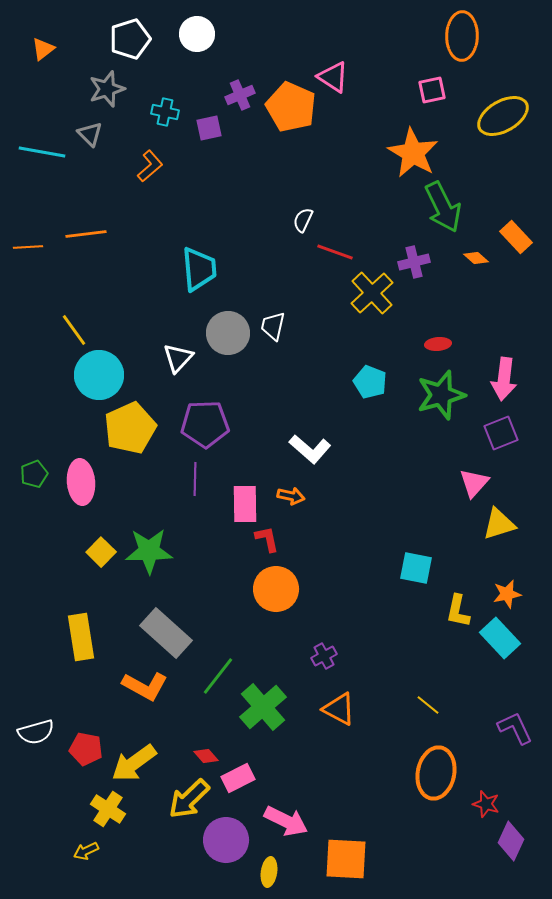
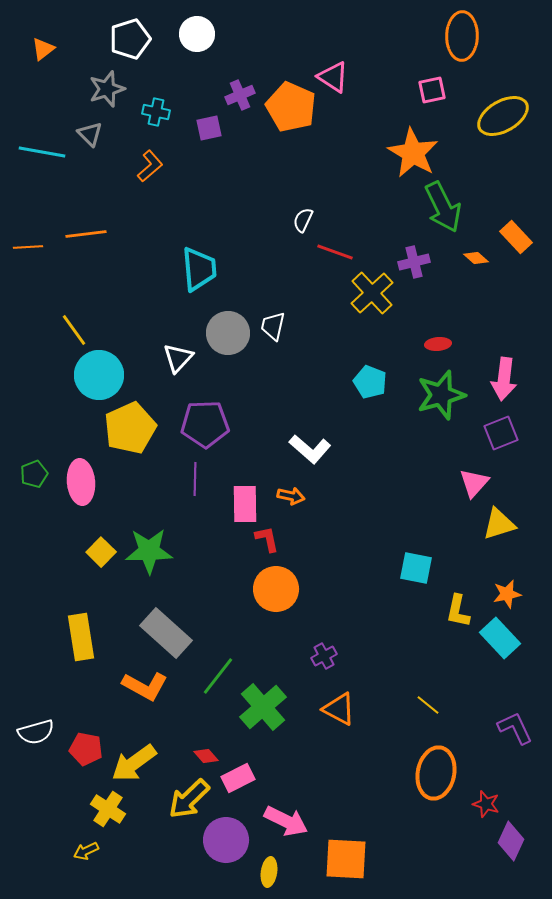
cyan cross at (165, 112): moved 9 px left
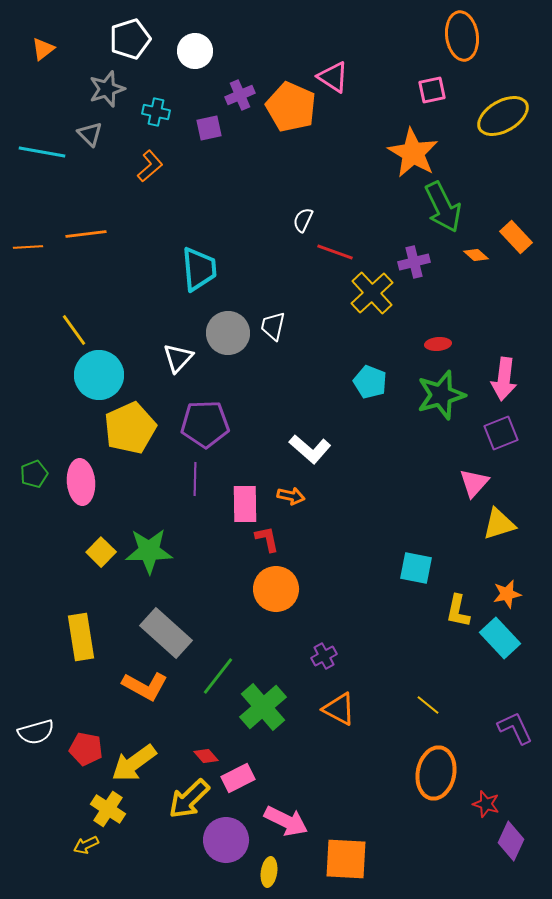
white circle at (197, 34): moved 2 px left, 17 px down
orange ellipse at (462, 36): rotated 9 degrees counterclockwise
orange diamond at (476, 258): moved 3 px up
yellow arrow at (86, 851): moved 6 px up
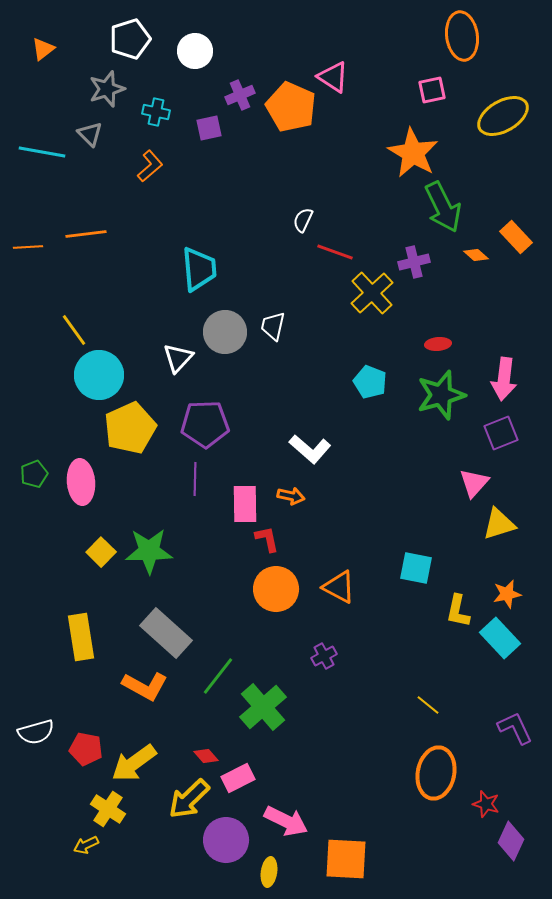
gray circle at (228, 333): moved 3 px left, 1 px up
orange triangle at (339, 709): moved 122 px up
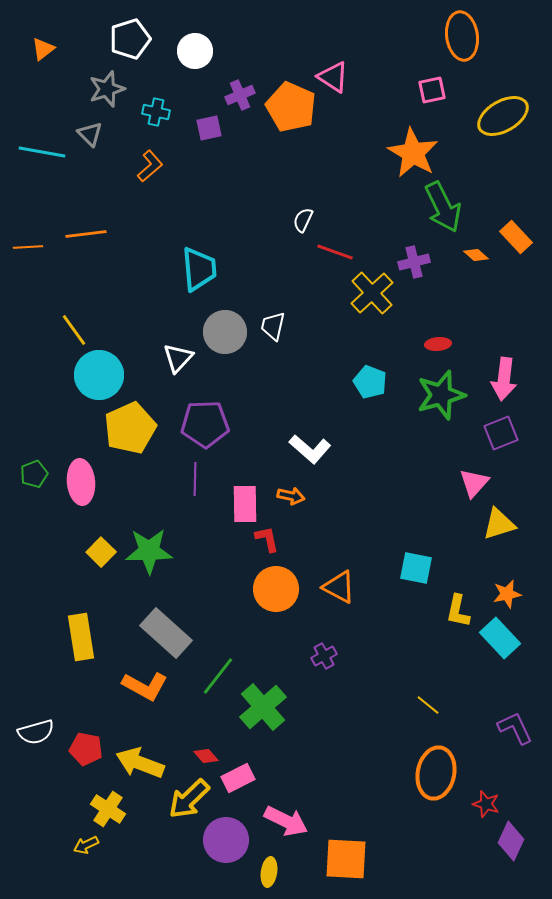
yellow arrow at (134, 763): moved 6 px right; rotated 57 degrees clockwise
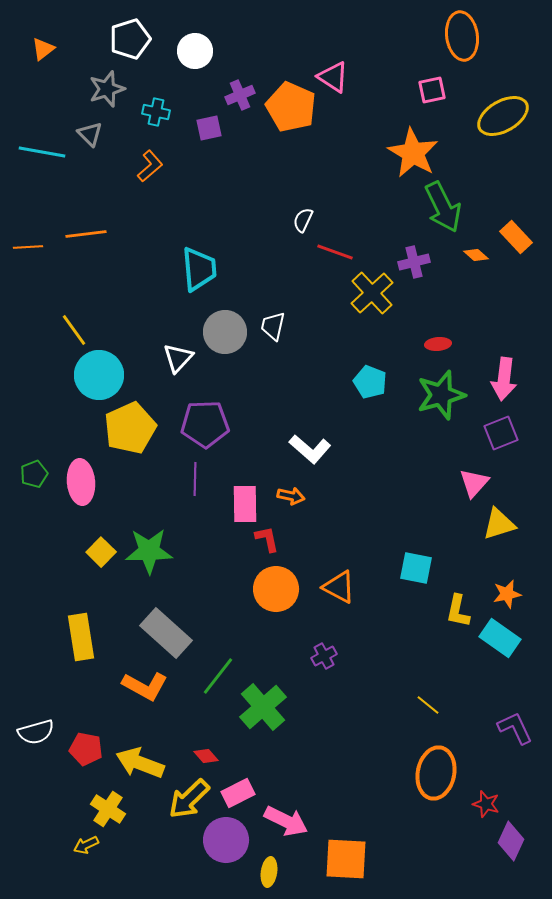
cyan rectangle at (500, 638): rotated 12 degrees counterclockwise
pink rectangle at (238, 778): moved 15 px down
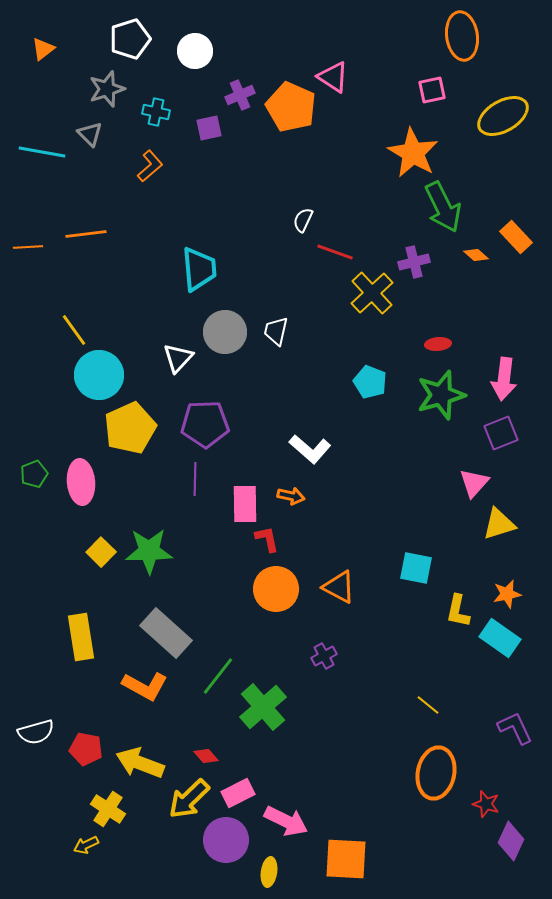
white trapezoid at (273, 326): moved 3 px right, 5 px down
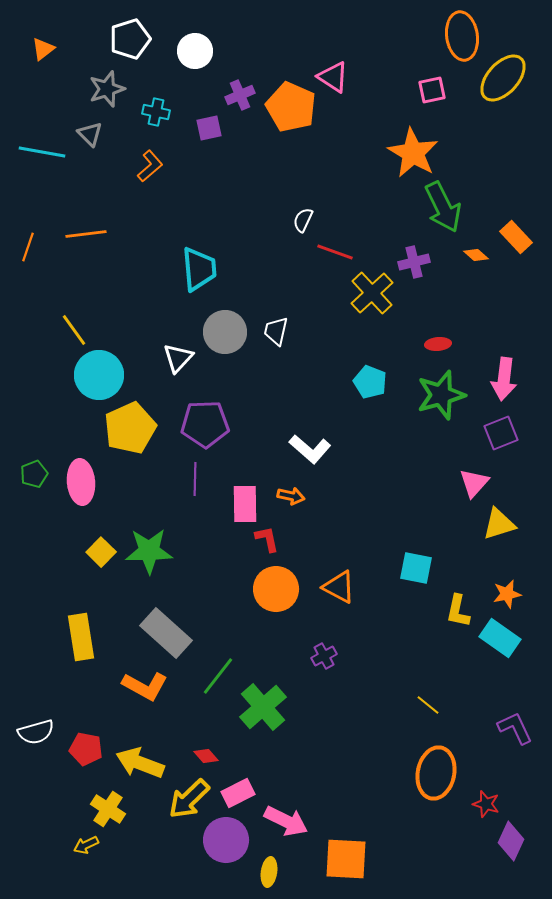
yellow ellipse at (503, 116): moved 38 px up; rotated 18 degrees counterclockwise
orange line at (28, 247): rotated 68 degrees counterclockwise
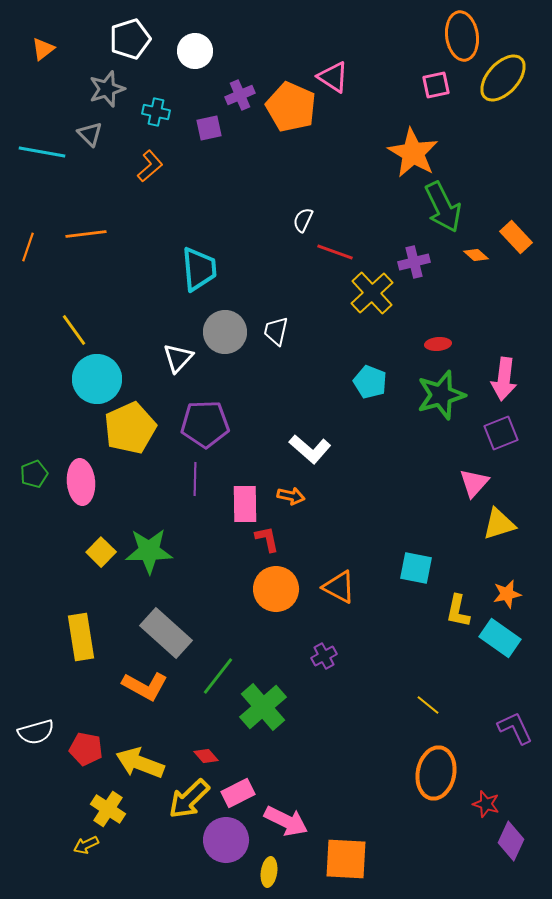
pink square at (432, 90): moved 4 px right, 5 px up
cyan circle at (99, 375): moved 2 px left, 4 px down
